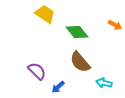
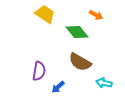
orange arrow: moved 19 px left, 10 px up
brown semicircle: rotated 20 degrees counterclockwise
purple semicircle: moved 2 px right; rotated 54 degrees clockwise
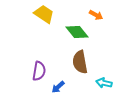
yellow trapezoid: moved 1 px left
brown semicircle: rotated 50 degrees clockwise
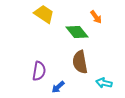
orange arrow: moved 2 px down; rotated 24 degrees clockwise
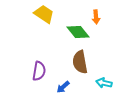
orange arrow: rotated 32 degrees clockwise
green diamond: moved 1 px right
blue arrow: moved 5 px right
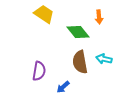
orange arrow: moved 3 px right
cyan arrow: moved 24 px up
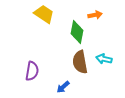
orange arrow: moved 4 px left, 2 px up; rotated 96 degrees counterclockwise
green diamond: moved 1 px left; rotated 50 degrees clockwise
purple semicircle: moved 7 px left
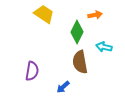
green diamond: rotated 15 degrees clockwise
cyan arrow: moved 12 px up
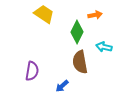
blue arrow: moved 1 px left, 1 px up
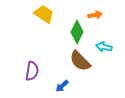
brown semicircle: moved 1 px up; rotated 35 degrees counterclockwise
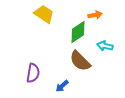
green diamond: moved 1 px right; rotated 30 degrees clockwise
cyan arrow: moved 1 px right, 1 px up
purple semicircle: moved 1 px right, 2 px down
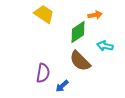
purple semicircle: moved 10 px right
